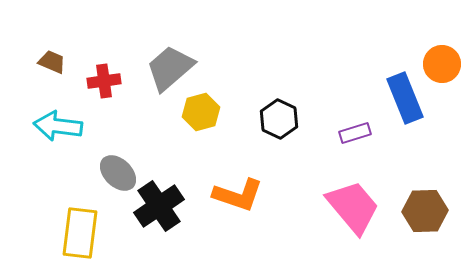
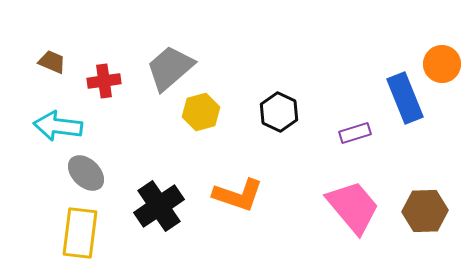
black hexagon: moved 7 px up
gray ellipse: moved 32 px left
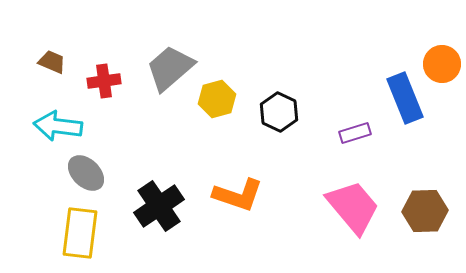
yellow hexagon: moved 16 px right, 13 px up
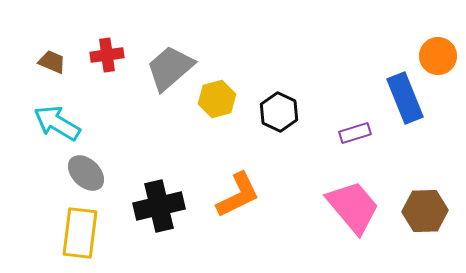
orange circle: moved 4 px left, 8 px up
red cross: moved 3 px right, 26 px up
cyan arrow: moved 1 px left, 3 px up; rotated 24 degrees clockwise
orange L-shape: rotated 45 degrees counterclockwise
black cross: rotated 21 degrees clockwise
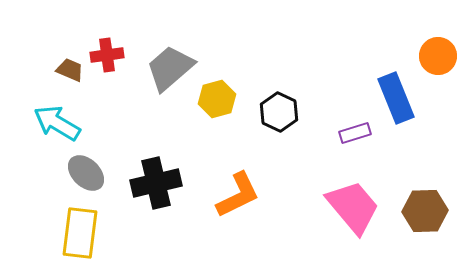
brown trapezoid: moved 18 px right, 8 px down
blue rectangle: moved 9 px left
black cross: moved 3 px left, 23 px up
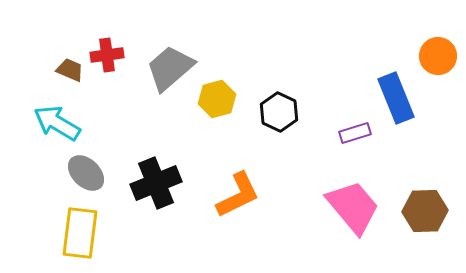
black cross: rotated 9 degrees counterclockwise
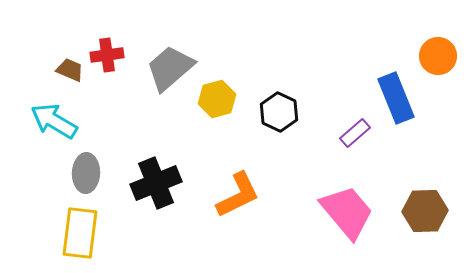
cyan arrow: moved 3 px left, 2 px up
purple rectangle: rotated 24 degrees counterclockwise
gray ellipse: rotated 48 degrees clockwise
pink trapezoid: moved 6 px left, 5 px down
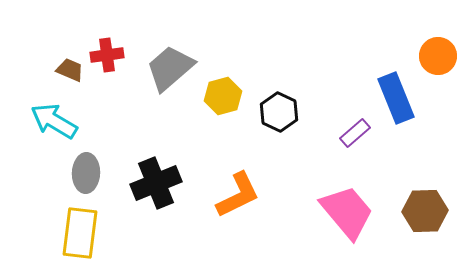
yellow hexagon: moved 6 px right, 3 px up
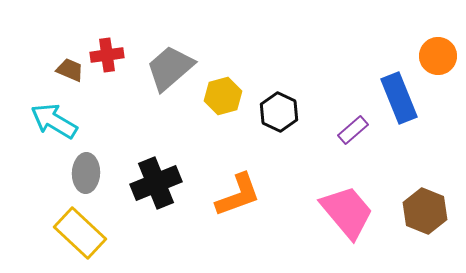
blue rectangle: moved 3 px right
purple rectangle: moved 2 px left, 3 px up
orange L-shape: rotated 6 degrees clockwise
brown hexagon: rotated 24 degrees clockwise
yellow rectangle: rotated 54 degrees counterclockwise
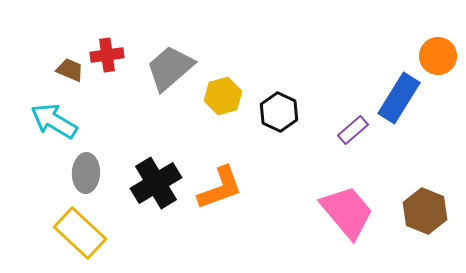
blue rectangle: rotated 54 degrees clockwise
black cross: rotated 9 degrees counterclockwise
orange L-shape: moved 18 px left, 7 px up
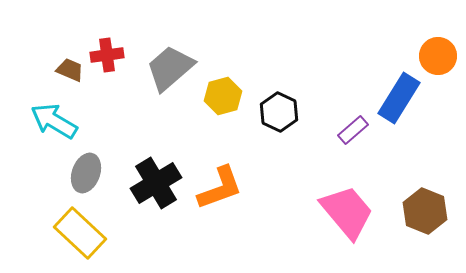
gray ellipse: rotated 18 degrees clockwise
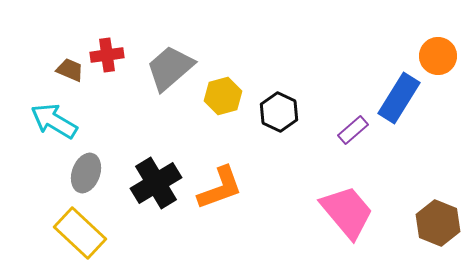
brown hexagon: moved 13 px right, 12 px down
